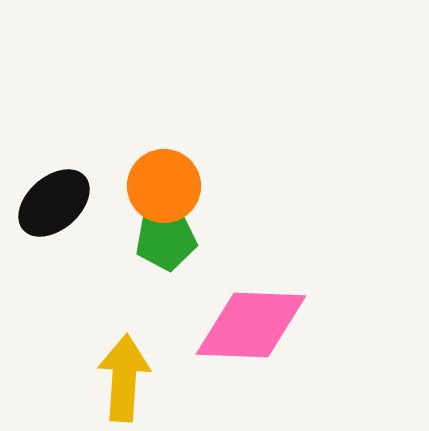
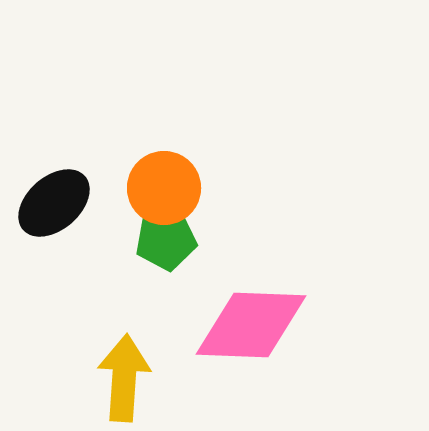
orange circle: moved 2 px down
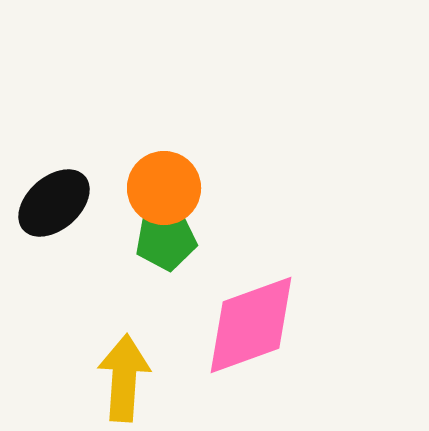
pink diamond: rotated 22 degrees counterclockwise
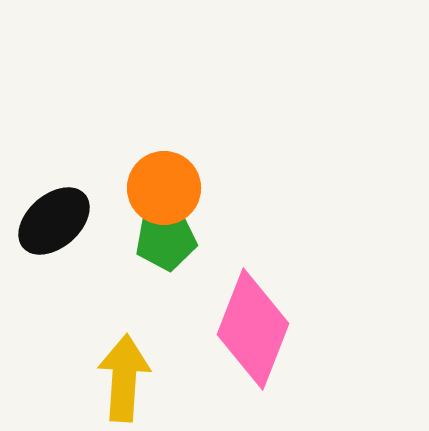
black ellipse: moved 18 px down
pink diamond: moved 2 px right, 4 px down; rotated 49 degrees counterclockwise
